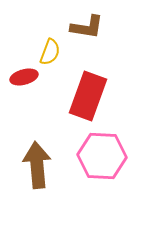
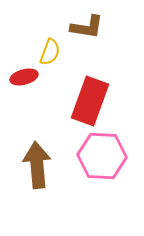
red rectangle: moved 2 px right, 5 px down
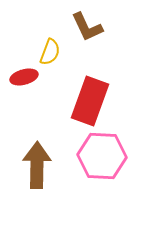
brown L-shape: rotated 56 degrees clockwise
brown arrow: rotated 6 degrees clockwise
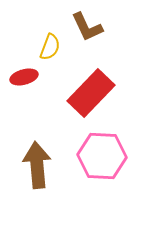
yellow semicircle: moved 5 px up
red rectangle: moved 1 px right, 8 px up; rotated 24 degrees clockwise
brown arrow: rotated 6 degrees counterclockwise
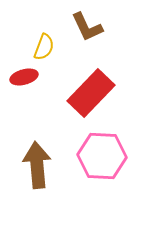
yellow semicircle: moved 6 px left
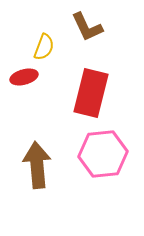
red rectangle: rotated 30 degrees counterclockwise
pink hexagon: moved 1 px right, 2 px up; rotated 9 degrees counterclockwise
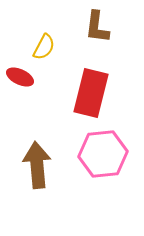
brown L-shape: moved 10 px right; rotated 32 degrees clockwise
yellow semicircle: rotated 8 degrees clockwise
red ellipse: moved 4 px left; rotated 40 degrees clockwise
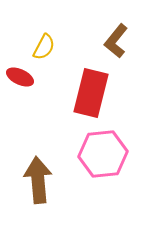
brown L-shape: moved 19 px right, 14 px down; rotated 32 degrees clockwise
brown arrow: moved 1 px right, 15 px down
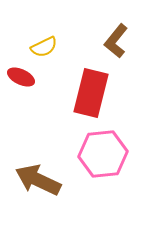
yellow semicircle: rotated 36 degrees clockwise
red ellipse: moved 1 px right
brown arrow: rotated 60 degrees counterclockwise
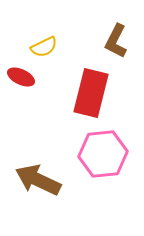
brown L-shape: rotated 12 degrees counterclockwise
